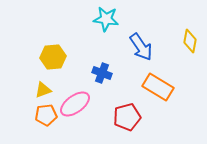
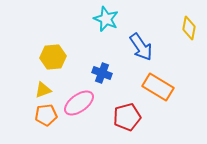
cyan star: rotated 15 degrees clockwise
yellow diamond: moved 1 px left, 13 px up
pink ellipse: moved 4 px right, 1 px up
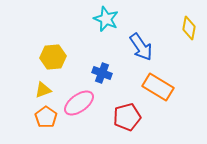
orange pentagon: moved 2 px down; rotated 30 degrees counterclockwise
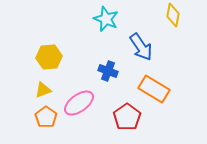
yellow diamond: moved 16 px left, 13 px up
yellow hexagon: moved 4 px left
blue cross: moved 6 px right, 2 px up
orange rectangle: moved 4 px left, 2 px down
red pentagon: rotated 20 degrees counterclockwise
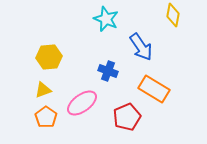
pink ellipse: moved 3 px right
red pentagon: rotated 12 degrees clockwise
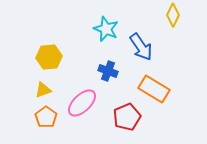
yellow diamond: rotated 15 degrees clockwise
cyan star: moved 10 px down
pink ellipse: rotated 8 degrees counterclockwise
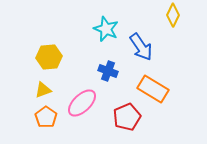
orange rectangle: moved 1 px left
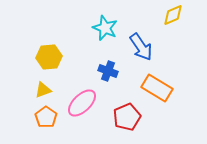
yellow diamond: rotated 40 degrees clockwise
cyan star: moved 1 px left, 1 px up
orange rectangle: moved 4 px right, 1 px up
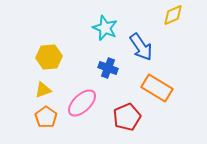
blue cross: moved 3 px up
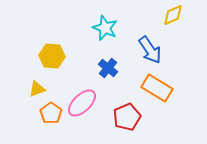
blue arrow: moved 9 px right, 3 px down
yellow hexagon: moved 3 px right, 1 px up; rotated 10 degrees clockwise
blue cross: rotated 18 degrees clockwise
yellow triangle: moved 6 px left, 1 px up
orange pentagon: moved 5 px right, 4 px up
